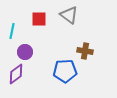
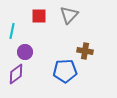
gray triangle: rotated 36 degrees clockwise
red square: moved 3 px up
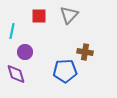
brown cross: moved 1 px down
purple diamond: rotated 70 degrees counterclockwise
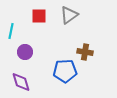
gray triangle: rotated 12 degrees clockwise
cyan line: moved 1 px left
purple diamond: moved 5 px right, 8 px down
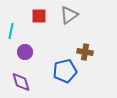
blue pentagon: rotated 10 degrees counterclockwise
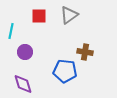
blue pentagon: rotated 20 degrees clockwise
purple diamond: moved 2 px right, 2 px down
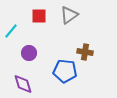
cyan line: rotated 28 degrees clockwise
purple circle: moved 4 px right, 1 px down
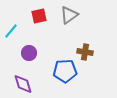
red square: rotated 14 degrees counterclockwise
blue pentagon: rotated 10 degrees counterclockwise
